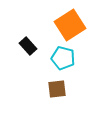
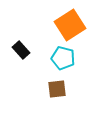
black rectangle: moved 7 px left, 4 px down
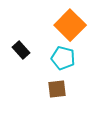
orange square: rotated 12 degrees counterclockwise
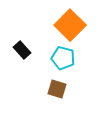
black rectangle: moved 1 px right
brown square: rotated 24 degrees clockwise
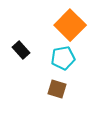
black rectangle: moved 1 px left
cyan pentagon: rotated 25 degrees counterclockwise
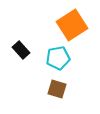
orange square: moved 2 px right; rotated 12 degrees clockwise
cyan pentagon: moved 5 px left
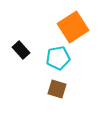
orange square: moved 1 px right, 2 px down
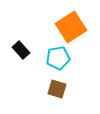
orange square: moved 2 px left
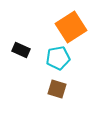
black rectangle: rotated 24 degrees counterclockwise
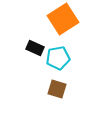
orange square: moved 8 px left, 8 px up
black rectangle: moved 14 px right, 2 px up
